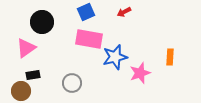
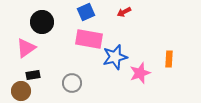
orange rectangle: moved 1 px left, 2 px down
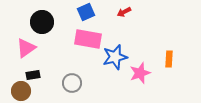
pink rectangle: moved 1 px left
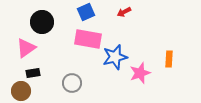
black rectangle: moved 2 px up
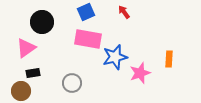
red arrow: rotated 80 degrees clockwise
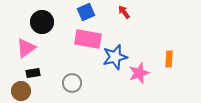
pink star: moved 1 px left
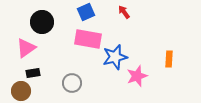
pink star: moved 2 px left, 3 px down
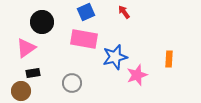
pink rectangle: moved 4 px left
pink star: moved 1 px up
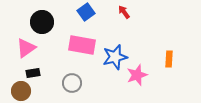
blue square: rotated 12 degrees counterclockwise
pink rectangle: moved 2 px left, 6 px down
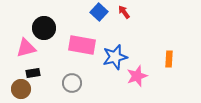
blue square: moved 13 px right; rotated 12 degrees counterclockwise
black circle: moved 2 px right, 6 px down
pink triangle: rotated 20 degrees clockwise
pink star: moved 1 px down
brown circle: moved 2 px up
